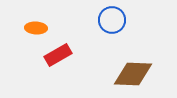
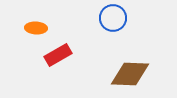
blue circle: moved 1 px right, 2 px up
brown diamond: moved 3 px left
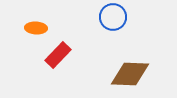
blue circle: moved 1 px up
red rectangle: rotated 16 degrees counterclockwise
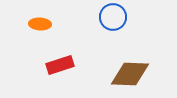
orange ellipse: moved 4 px right, 4 px up
red rectangle: moved 2 px right, 10 px down; rotated 28 degrees clockwise
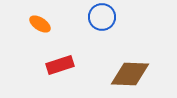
blue circle: moved 11 px left
orange ellipse: rotated 30 degrees clockwise
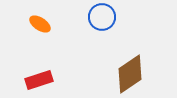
red rectangle: moved 21 px left, 15 px down
brown diamond: rotated 36 degrees counterclockwise
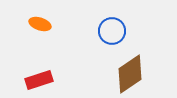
blue circle: moved 10 px right, 14 px down
orange ellipse: rotated 15 degrees counterclockwise
